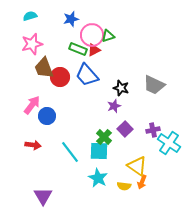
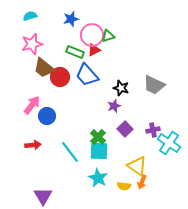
green rectangle: moved 3 px left, 3 px down
brown trapezoid: rotated 30 degrees counterclockwise
green cross: moved 6 px left
red arrow: rotated 14 degrees counterclockwise
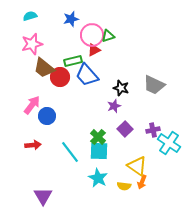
green rectangle: moved 2 px left, 9 px down; rotated 36 degrees counterclockwise
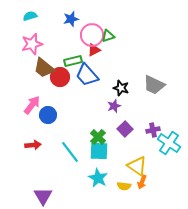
blue circle: moved 1 px right, 1 px up
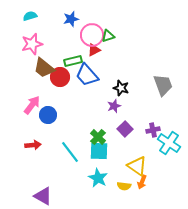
gray trapezoid: moved 9 px right; rotated 135 degrees counterclockwise
purple triangle: rotated 30 degrees counterclockwise
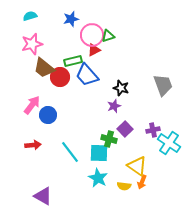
green cross: moved 11 px right, 2 px down; rotated 28 degrees counterclockwise
cyan square: moved 2 px down
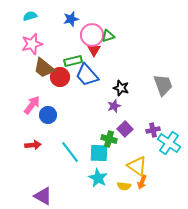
red triangle: rotated 32 degrees counterclockwise
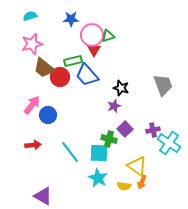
blue star: rotated 14 degrees clockwise
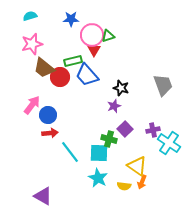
red arrow: moved 17 px right, 12 px up
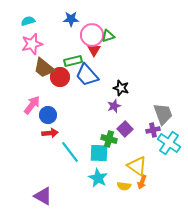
cyan semicircle: moved 2 px left, 5 px down
gray trapezoid: moved 29 px down
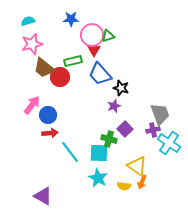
blue trapezoid: moved 13 px right, 1 px up
gray trapezoid: moved 3 px left
